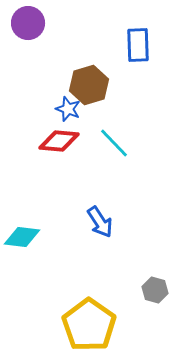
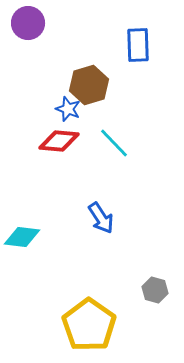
blue arrow: moved 1 px right, 4 px up
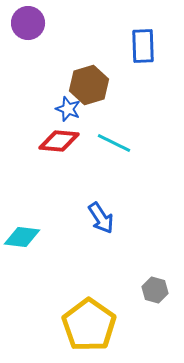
blue rectangle: moved 5 px right, 1 px down
cyan line: rotated 20 degrees counterclockwise
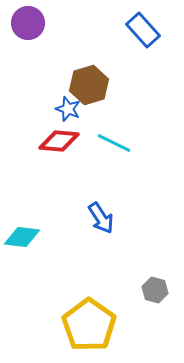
blue rectangle: moved 16 px up; rotated 40 degrees counterclockwise
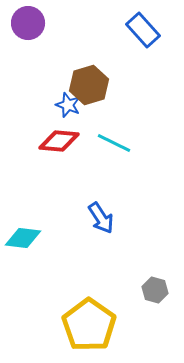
blue star: moved 4 px up
cyan diamond: moved 1 px right, 1 px down
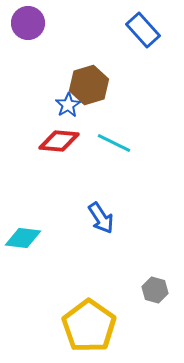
blue star: rotated 20 degrees clockwise
yellow pentagon: moved 1 px down
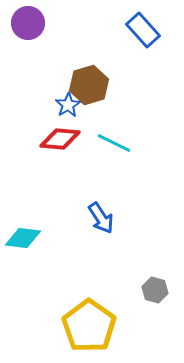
red diamond: moved 1 px right, 2 px up
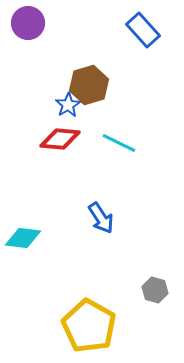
cyan line: moved 5 px right
yellow pentagon: rotated 6 degrees counterclockwise
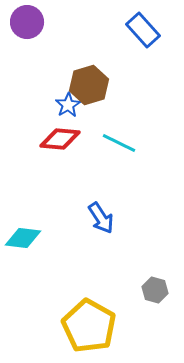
purple circle: moved 1 px left, 1 px up
